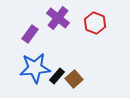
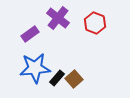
purple rectangle: rotated 18 degrees clockwise
black rectangle: moved 2 px down
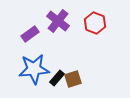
purple cross: moved 3 px down
blue star: moved 1 px left, 1 px down
brown square: moved 1 px left; rotated 24 degrees clockwise
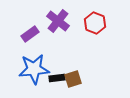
black rectangle: rotated 42 degrees clockwise
